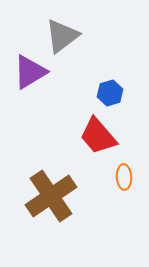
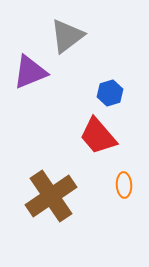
gray triangle: moved 5 px right
purple triangle: rotated 9 degrees clockwise
orange ellipse: moved 8 px down
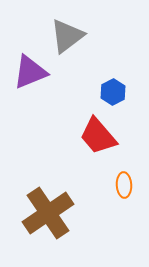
blue hexagon: moved 3 px right, 1 px up; rotated 10 degrees counterclockwise
brown cross: moved 3 px left, 17 px down
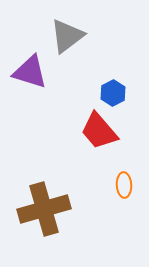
purple triangle: rotated 39 degrees clockwise
blue hexagon: moved 1 px down
red trapezoid: moved 1 px right, 5 px up
brown cross: moved 4 px left, 4 px up; rotated 18 degrees clockwise
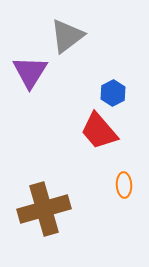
purple triangle: rotated 45 degrees clockwise
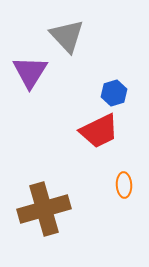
gray triangle: rotated 36 degrees counterclockwise
blue hexagon: moved 1 px right; rotated 10 degrees clockwise
red trapezoid: rotated 75 degrees counterclockwise
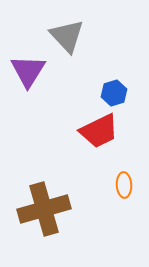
purple triangle: moved 2 px left, 1 px up
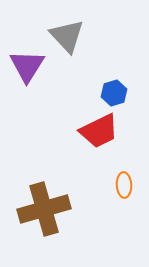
purple triangle: moved 1 px left, 5 px up
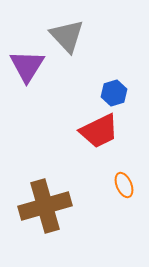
orange ellipse: rotated 20 degrees counterclockwise
brown cross: moved 1 px right, 3 px up
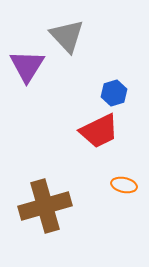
orange ellipse: rotated 55 degrees counterclockwise
